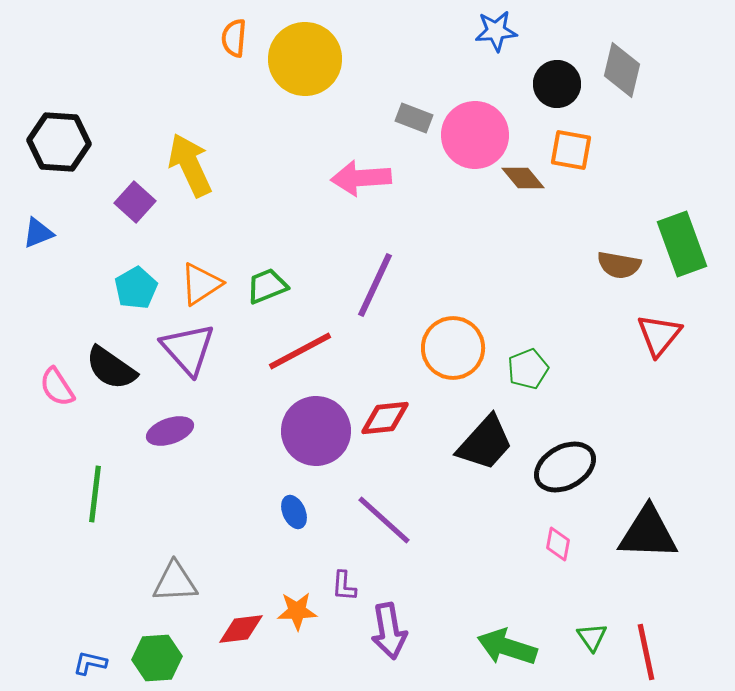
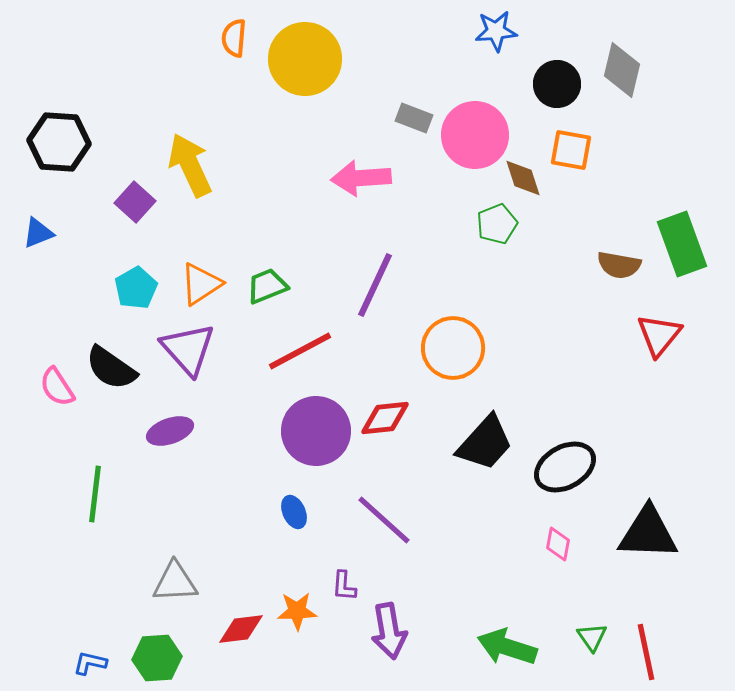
brown diamond at (523, 178): rotated 21 degrees clockwise
green pentagon at (528, 369): moved 31 px left, 145 px up
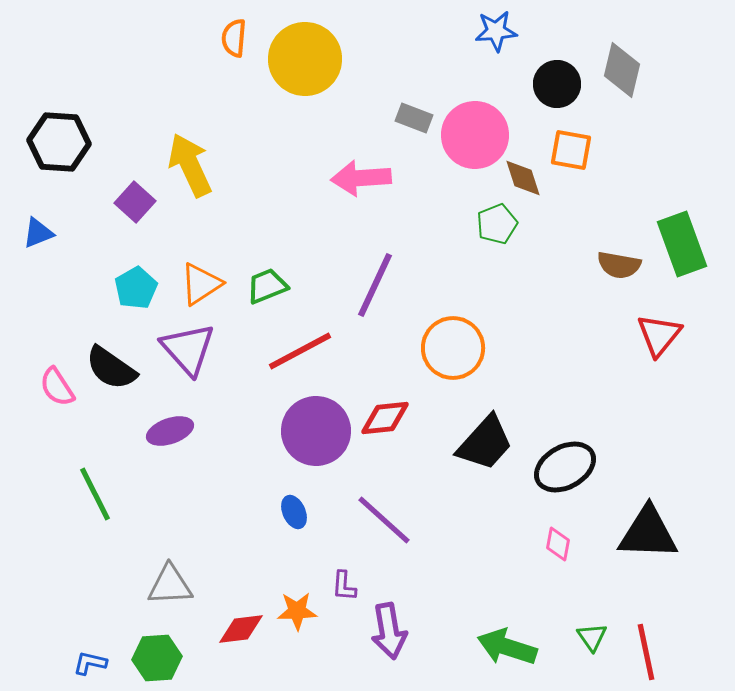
green line at (95, 494): rotated 34 degrees counterclockwise
gray triangle at (175, 582): moved 5 px left, 3 px down
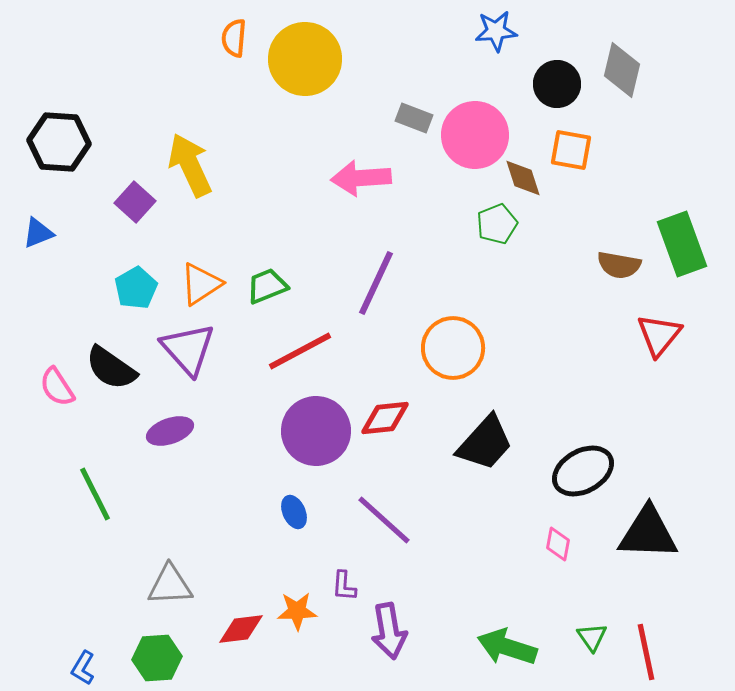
purple line at (375, 285): moved 1 px right, 2 px up
black ellipse at (565, 467): moved 18 px right, 4 px down
blue L-shape at (90, 663): moved 7 px left, 5 px down; rotated 72 degrees counterclockwise
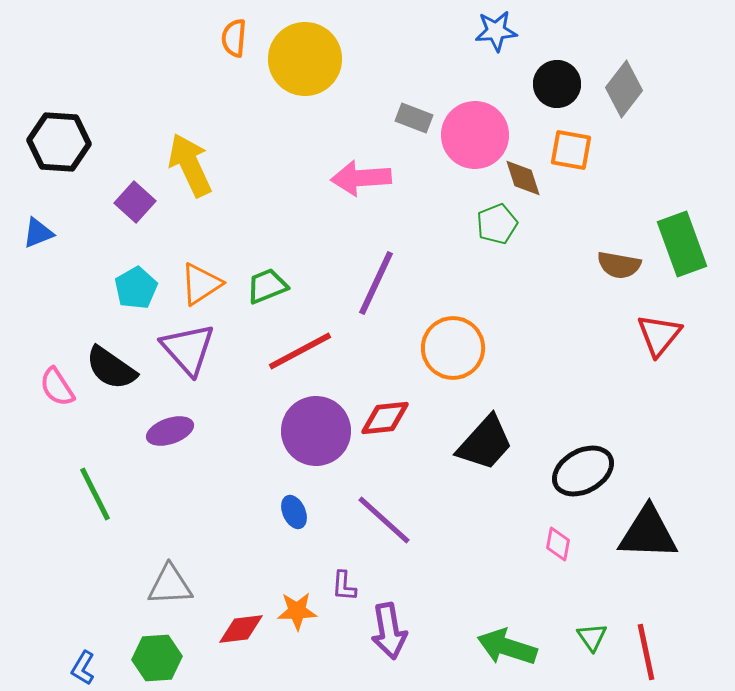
gray diamond at (622, 70): moved 2 px right, 19 px down; rotated 24 degrees clockwise
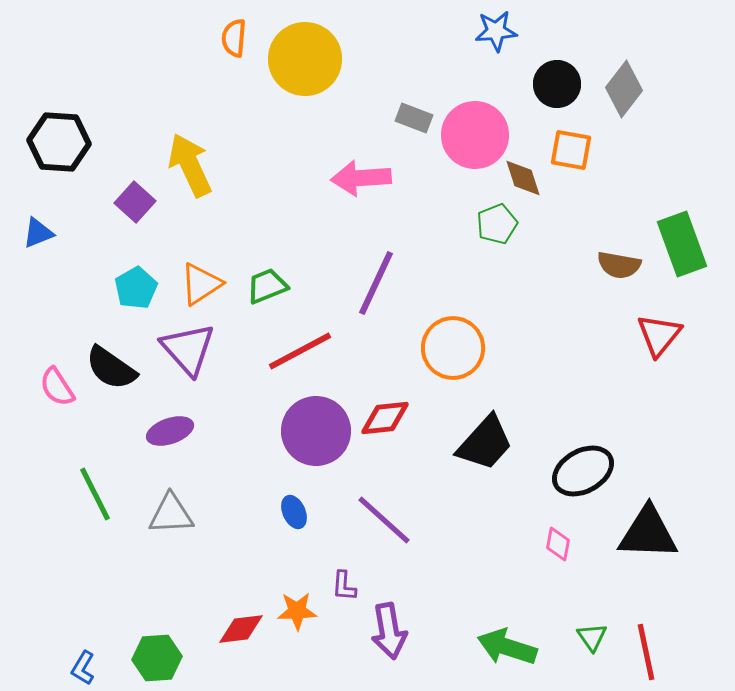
gray triangle at (170, 585): moved 1 px right, 71 px up
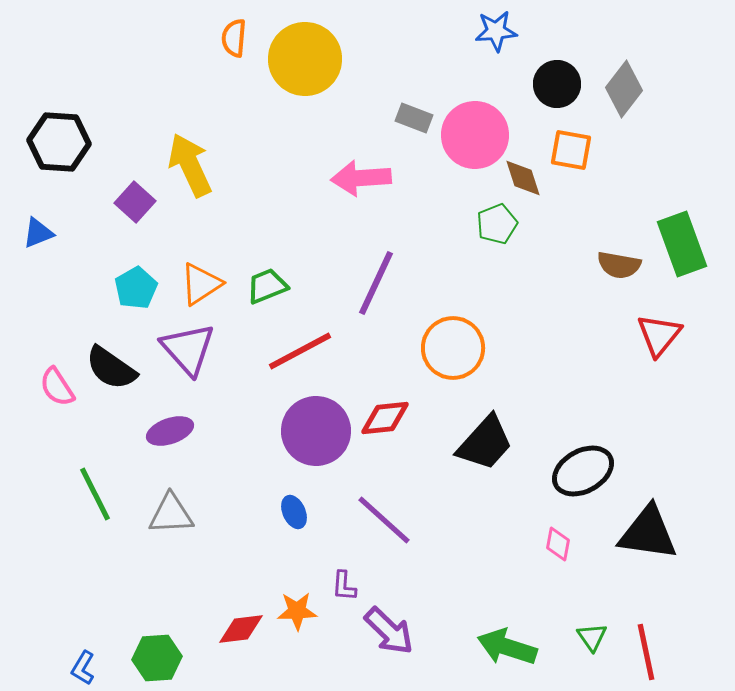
black triangle at (648, 533): rotated 6 degrees clockwise
purple arrow at (389, 631): rotated 36 degrees counterclockwise
